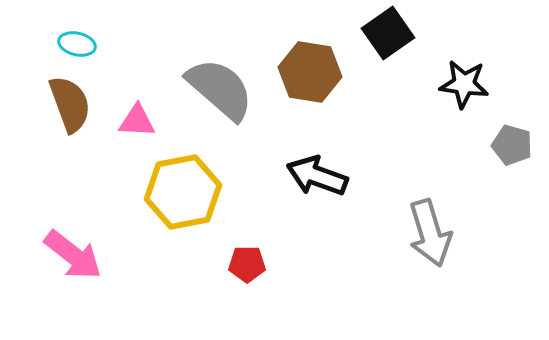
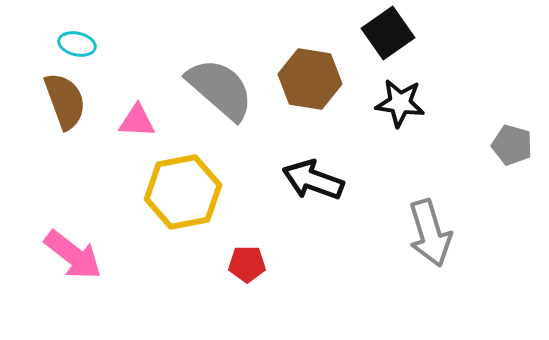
brown hexagon: moved 7 px down
black star: moved 64 px left, 19 px down
brown semicircle: moved 5 px left, 3 px up
black arrow: moved 4 px left, 4 px down
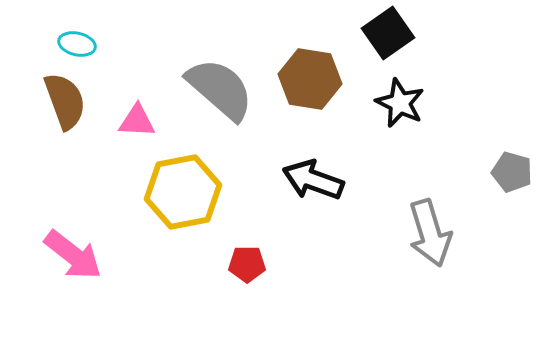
black star: rotated 18 degrees clockwise
gray pentagon: moved 27 px down
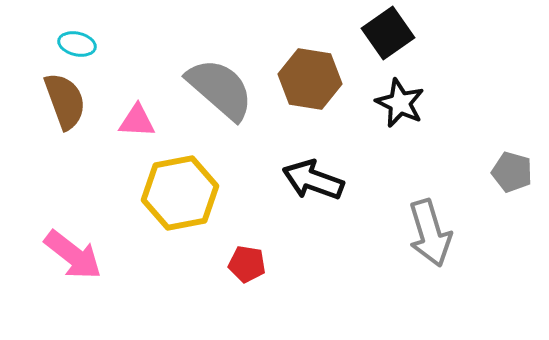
yellow hexagon: moved 3 px left, 1 px down
red pentagon: rotated 9 degrees clockwise
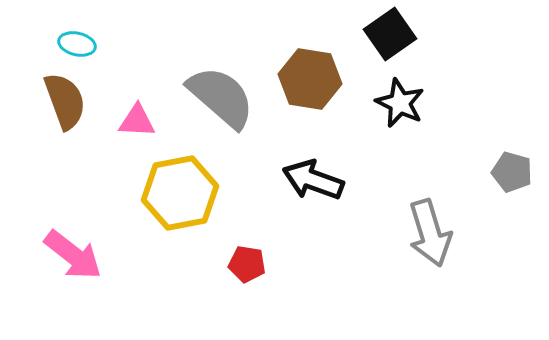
black square: moved 2 px right, 1 px down
gray semicircle: moved 1 px right, 8 px down
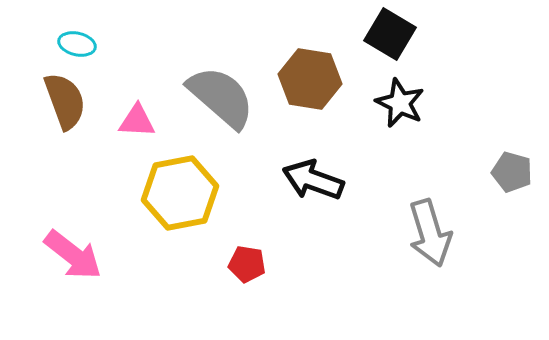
black square: rotated 24 degrees counterclockwise
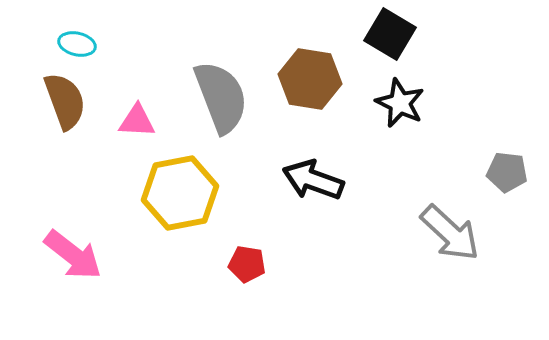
gray semicircle: rotated 28 degrees clockwise
gray pentagon: moved 5 px left; rotated 9 degrees counterclockwise
gray arrow: moved 20 px right; rotated 30 degrees counterclockwise
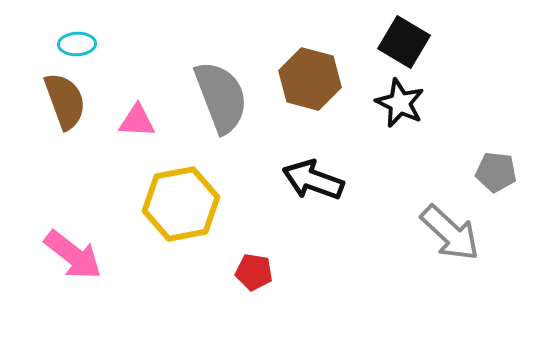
black square: moved 14 px right, 8 px down
cyan ellipse: rotated 15 degrees counterclockwise
brown hexagon: rotated 6 degrees clockwise
gray pentagon: moved 11 px left
yellow hexagon: moved 1 px right, 11 px down
red pentagon: moved 7 px right, 8 px down
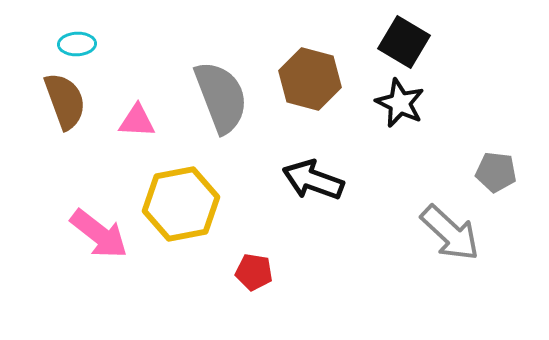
pink arrow: moved 26 px right, 21 px up
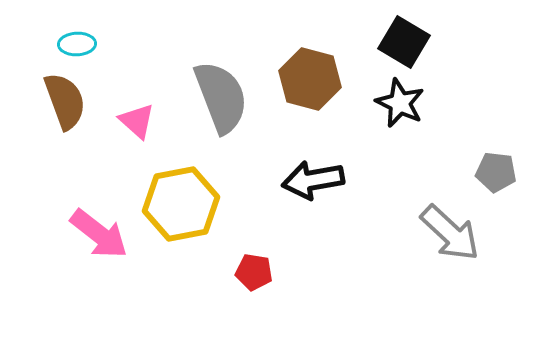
pink triangle: rotated 39 degrees clockwise
black arrow: rotated 30 degrees counterclockwise
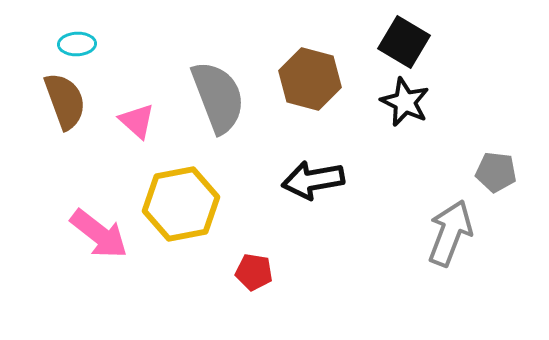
gray semicircle: moved 3 px left
black star: moved 5 px right, 1 px up
gray arrow: rotated 112 degrees counterclockwise
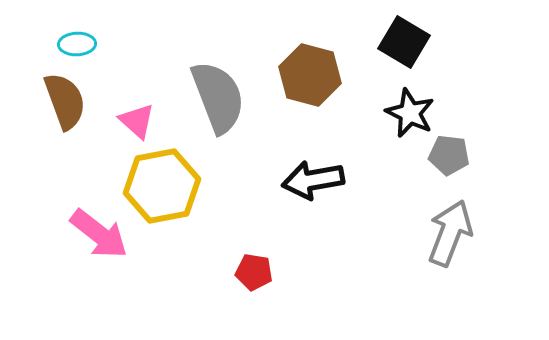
brown hexagon: moved 4 px up
black star: moved 5 px right, 11 px down
gray pentagon: moved 47 px left, 17 px up
yellow hexagon: moved 19 px left, 18 px up
